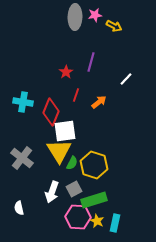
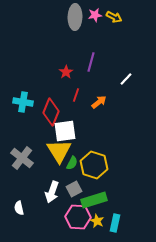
yellow arrow: moved 9 px up
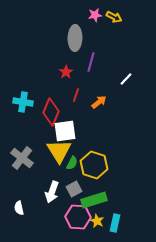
gray ellipse: moved 21 px down
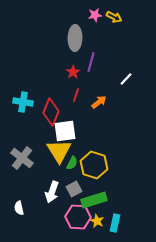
red star: moved 7 px right
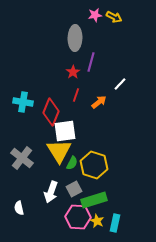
white line: moved 6 px left, 5 px down
white arrow: moved 1 px left
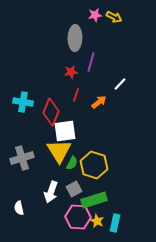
red star: moved 2 px left; rotated 24 degrees clockwise
gray cross: rotated 35 degrees clockwise
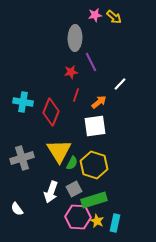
yellow arrow: rotated 14 degrees clockwise
purple line: rotated 42 degrees counterclockwise
white square: moved 30 px right, 5 px up
white semicircle: moved 2 px left, 1 px down; rotated 24 degrees counterclockwise
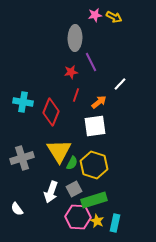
yellow arrow: rotated 14 degrees counterclockwise
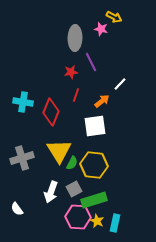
pink star: moved 6 px right, 14 px down; rotated 24 degrees clockwise
orange arrow: moved 3 px right, 1 px up
yellow hexagon: rotated 12 degrees counterclockwise
